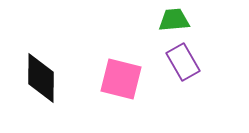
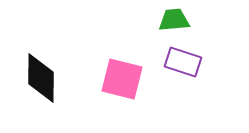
purple rectangle: rotated 42 degrees counterclockwise
pink square: moved 1 px right
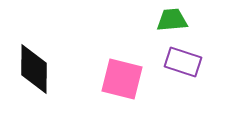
green trapezoid: moved 2 px left
black diamond: moved 7 px left, 9 px up
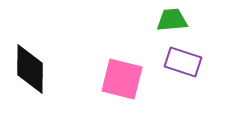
black diamond: moved 4 px left
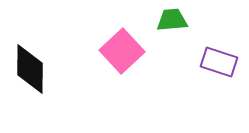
purple rectangle: moved 36 px right
pink square: moved 28 px up; rotated 33 degrees clockwise
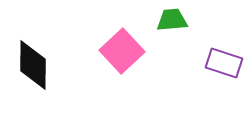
purple rectangle: moved 5 px right, 1 px down
black diamond: moved 3 px right, 4 px up
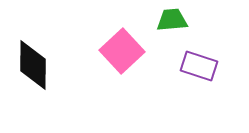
purple rectangle: moved 25 px left, 3 px down
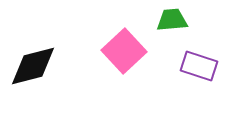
pink square: moved 2 px right
black diamond: moved 1 px down; rotated 75 degrees clockwise
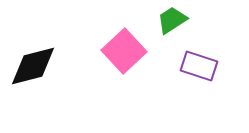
green trapezoid: rotated 28 degrees counterclockwise
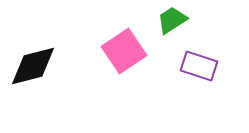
pink square: rotated 9 degrees clockwise
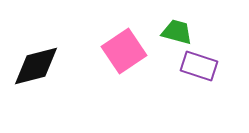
green trapezoid: moved 5 px right, 12 px down; rotated 48 degrees clockwise
black diamond: moved 3 px right
